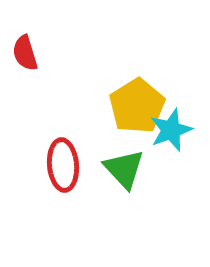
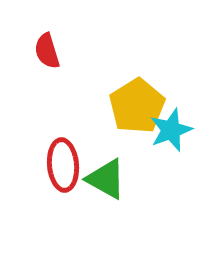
red semicircle: moved 22 px right, 2 px up
green triangle: moved 18 px left, 10 px down; rotated 18 degrees counterclockwise
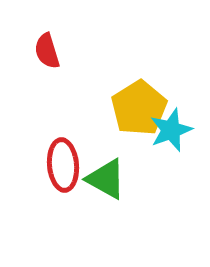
yellow pentagon: moved 2 px right, 2 px down
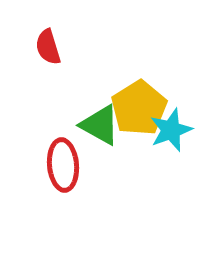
red semicircle: moved 1 px right, 4 px up
green triangle: moved 6 px left, 54 px up
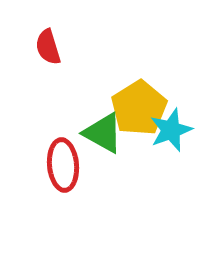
green triangle: moved 3 px right, 8 px down
